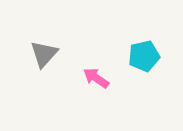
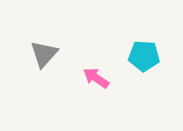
cyan pentagon: rotated 16 degrees clockwise
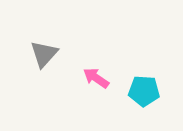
cyan pentagon: moved 35 px down
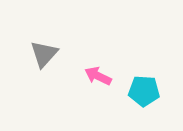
pink arrow: moved 2 px right, 2 px up; rotated 8 degrees counterclockwise
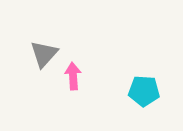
pink arrow: moved 25 px left; rotated 60 degrees clockwise
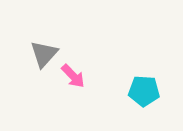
pink arrow: rotated 140 degrees clockwise
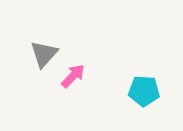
pink arrow: rotated 92 degrees counterclockwise
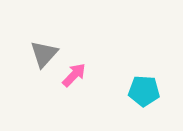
pink arrow: moved 1 px right, 1 px up
